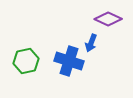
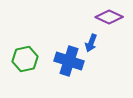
purple diamond: moved 1 px right, 2 px up
green hexagon: moved 1 px left, 2 px up
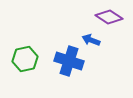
purple diamond: rotated 8 degrees clockwise
blue arrow: moved 3 px up; rotated 90 degrees clockwise
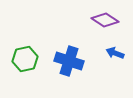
purple diamond: moved 4 px left, 3 px down
blue arrow: moved 24 px right, 13 px down
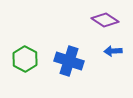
blue arrow: moved 2 px left, 2 px up; rotated 24 degrees counterclockwise
green hexagon: rotated 20 degrees counterclockwise
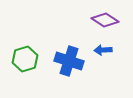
blue arrow: moved 10 px left, 1 px up
green hexagon: rotated 15 degrees clockwise
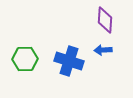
purple diamond: rotated 60 degrees clockwise
green hexagon: rotated 15 degrees clockwise
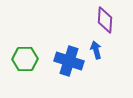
blue arrow: moved 7 px left; rotated 78 degrees clockwise
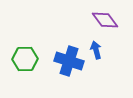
purple diamond: rotated 40 degrees counterclockwise
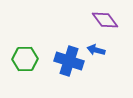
blue arrow: rotated 60 degrees counterclockwise
